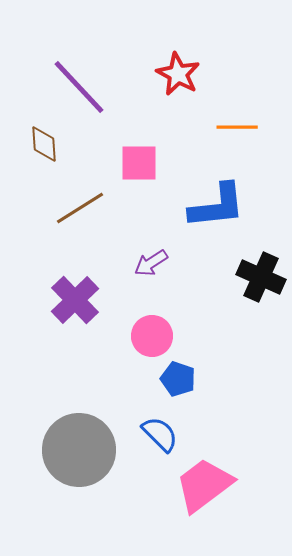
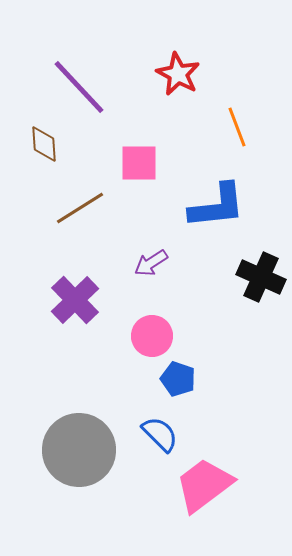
orange line: rotated 69 degrees clockwise
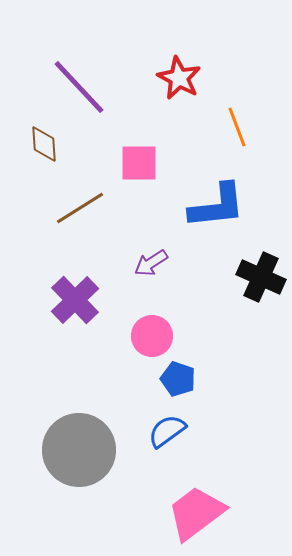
red star: moved 1 px right, 4 px down
blue semicircle: moved 7 px right, 3 px up; rotated 81 degrees counterclockwise
pink trapezoid: moved 8 px left, 28 px down
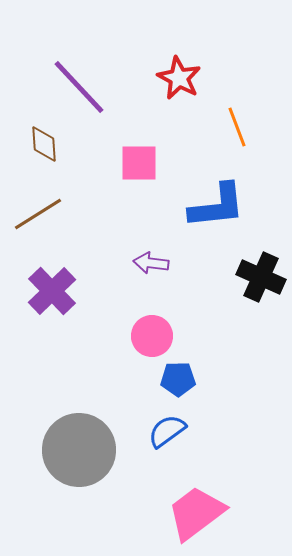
brown line: moved 42 px left, 6 px down
purple arrow: rotated 40 degrees clockwise
purple cross: moved 23 px left, 9 px up
blue pentagon: rotated 20 degrees counterclockwise
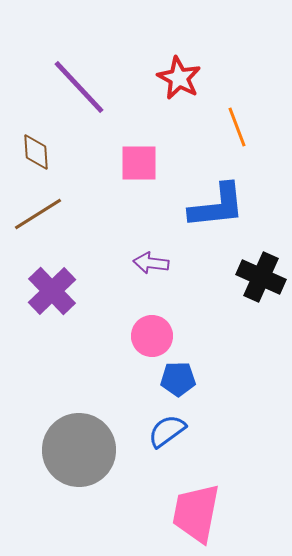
brown diamond: moved 8 px left, 8 px down
pink trapezoid: rotated 42 degrees counterclockwise
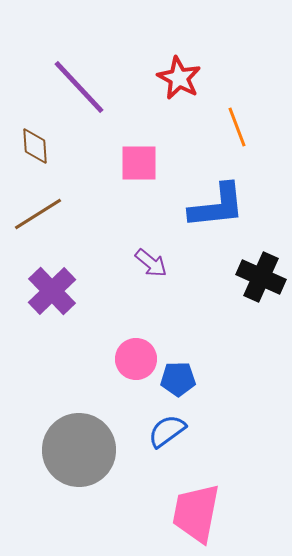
brown diamond: moved 1 px left, 6 px up
purple arrow: rotated 148 degrees counterclockwise
pink circle: moved 16 px left, 23 px down
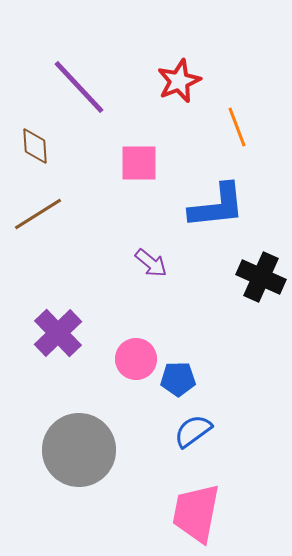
red star: moved 3 px down; rotated 21 degrees clockwise
purple cross: moved 6 px right, 42 px down
blue semicircle: moved 26 px right
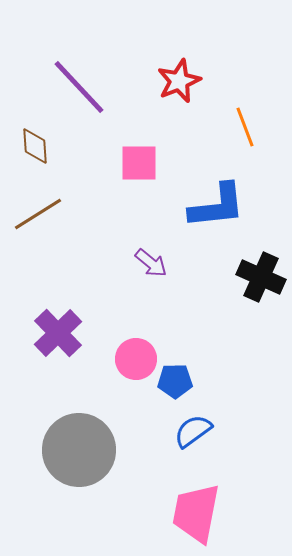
orange line: moved 8 px right
blue pentagon: moved 3 px left, 2 px down
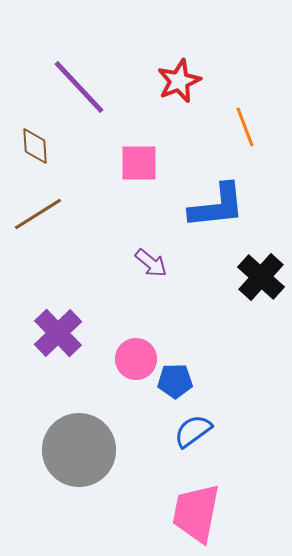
black cross: rotated 18 degrees clockwise
